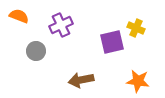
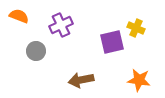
orange star: moved 1 px right, 1 px up
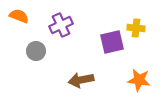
yellow cross: rotated 18 degrees counterclockwise
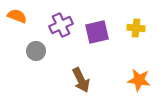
orange semicircle: moved 2 px left
purple square: moved 15 px left, 10 px up
brown arrow: rotated 105 degrees counterclockwise
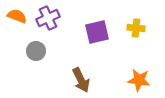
purple cross: moved 13 px left, 7 px up
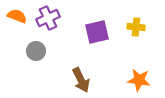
yellow cross: moved 1 px up
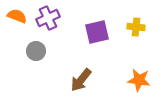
brown arrow: rotated 65 degrees clockwise
